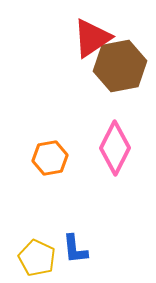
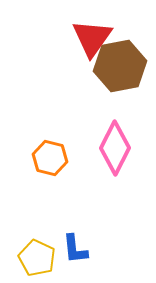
red triangle: rotated 21 degrees counterclockwise
orange hexagon: rotated 24 degrees clockwise
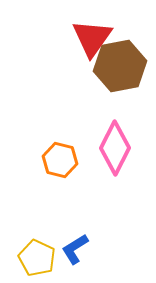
orange hexagon: moved 10 px right, 2 px down
blue L-shape: rotated 64 degrees clockwise
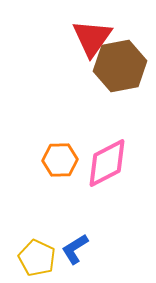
pink diamond: moved 8 px left, 15 px down; rotated 36 degrees clockwise
orange hexagon: rotated 16 degrees counterclockwise
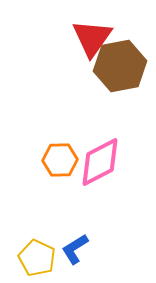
pink diamond: moved 7 px left, 1 px up
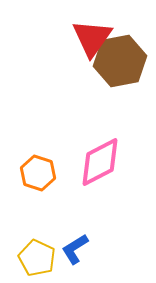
brown hexagon: moved 5 px up
orange hexagon: moved 22 px left, 13 px down; rotated 20 degrees clockwise
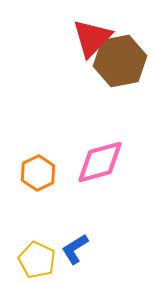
red triangle: rotated 9 degrees clockwise
pink diamond: rotated 12 degrees clockwise
orange hexagon: rotated 16 degrees clockwise
yellow pentagon: moved 2 px down
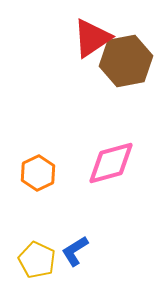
red triangle: rotated 12 degrees clockwise
brown hexagon: moved 6 px right
pink diamond: moved 11 px right, 1 px down
blue L-shape: moved 2 px down
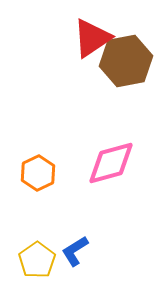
yellow pentagon: rotated 12 degrees clockwise
